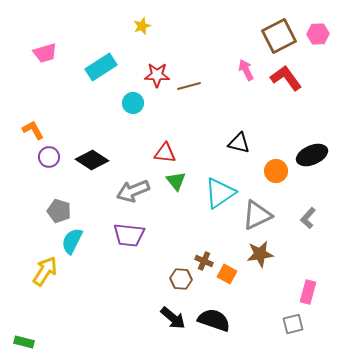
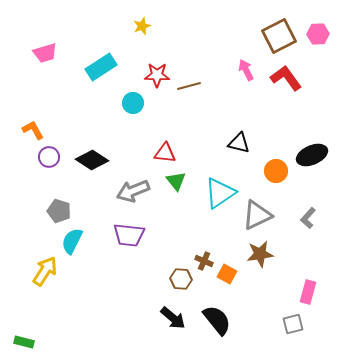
black semicircle: moved 3 px right; rotated 32 degrees clockwise
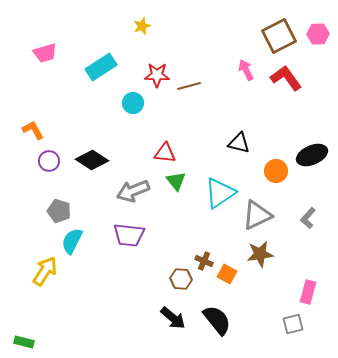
purple circle: moved 4 px down
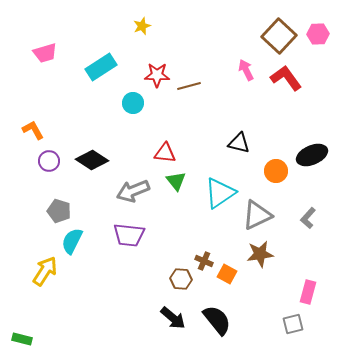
brown square: rotated 20 degrees counterclockwise
green rectangle: moved 2 px left, 3 px up
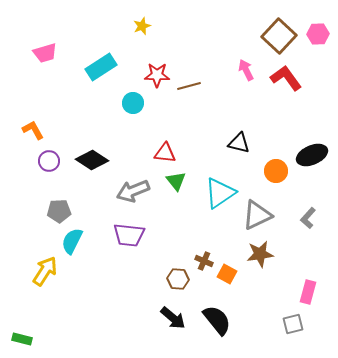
gray pentagon: rotated 20 degrees counterclockwise
brown hexagon: moved 3 px left
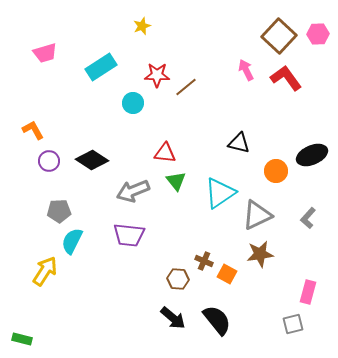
brown line: moved 3 px left, 1 px down; rotated 25 degrees counterclockwise
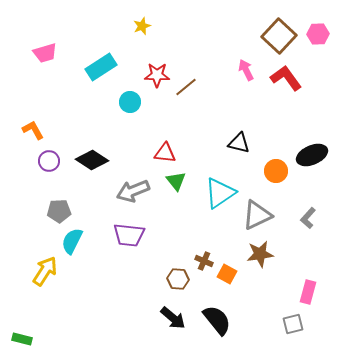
cyan circle: moved 3 px left, 1 px up
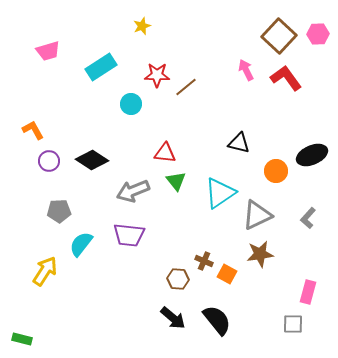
pink trapezoid: moved 3 px right, 2 px up
cyan circle: moved 1 px right, 2 px down
cyan semicircle: moved 9 px right, 3 px down; rotated 12 degrees clockwise
gray square: rotated 15 degrees clockwise
